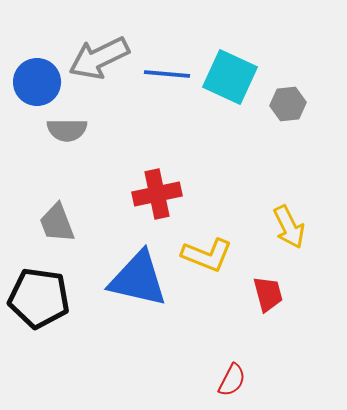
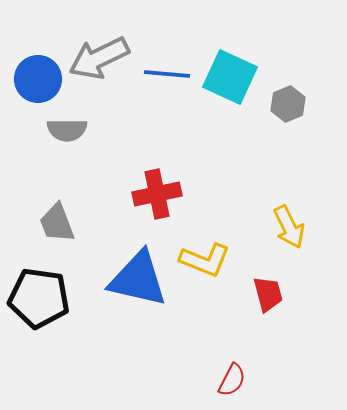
blue circle: moved 1 px right, 3 px up
gray hexagon: rotated 16 degrees counterclockwise
yellow L-shape: moved 2 px left, 5 px down
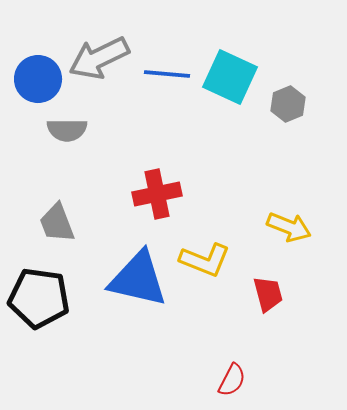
yellow arrow: rotated 42 degrees counterclockwise
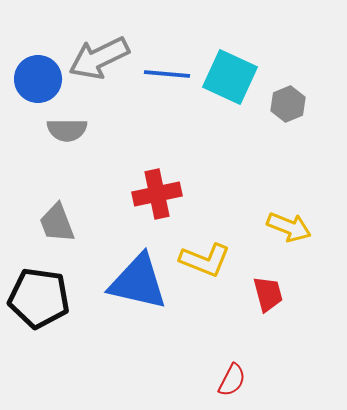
blue triangle: moved 3 px down
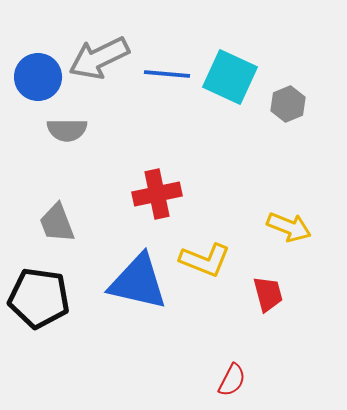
blue circle: moved 2 px up
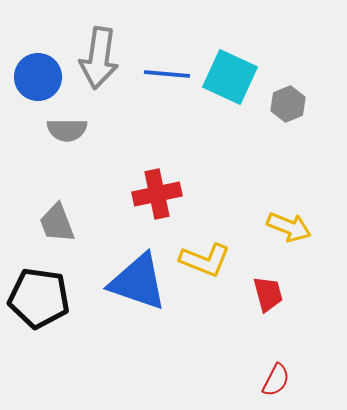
gray arrow: rotated 56 degrees counterclockwise
blue triangle: rotated 6 degrees clockwise
red semicircle: moved 44 px right
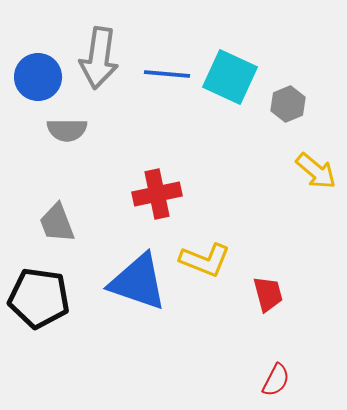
yellow arrow: moved 27 px right, 56 px up; rotated 18 degrees clockwise
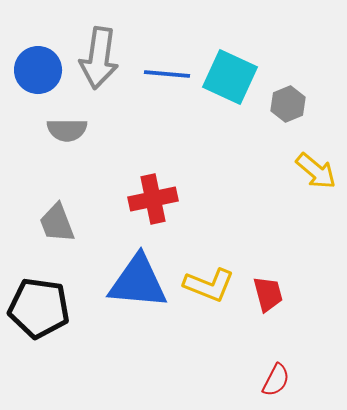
blue circle: moved 7 px up
red cross: moved 4 px left, 5 px down
yellow L-shape: moved 4 px right, 25 px down
blue triangle: rotated 14 degrees counterclockwise
black pentagon: moved 10 px down
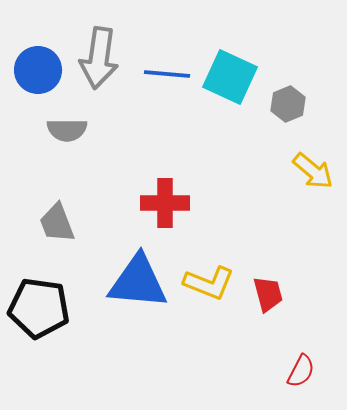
yellow arrow: moved 3 px left
red cross: moved 12 px right, 4 px down; rotated 12 degrees clockwise
yellow L-shape: moved 2 px up
red semicircle: moved 25 px right, 9 px up
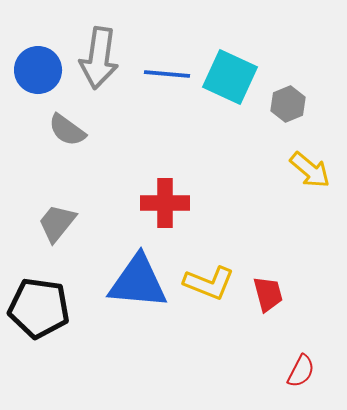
gray semicircle: rotated 36 degrees clockwise
yellow arrow: moved 3 px left, 1 px up
gray trapezoid: rotated 60 degrees clockwise
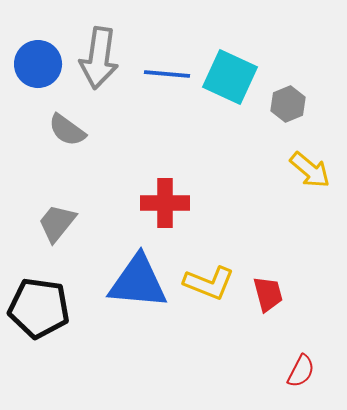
blue circle: moved 6 px up
